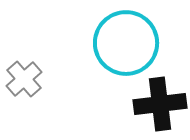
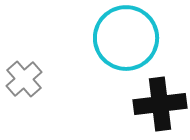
cyan circle: moved 5 px up
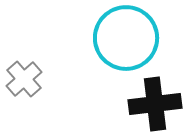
black cross: moved 5 px left
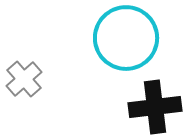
black cross: moved 3 px down
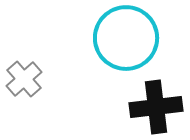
black cross: moved 1 px right
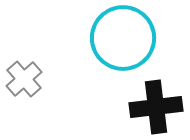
cyan circle: moved 3 px left
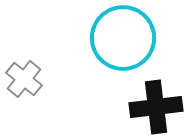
gray cross: rotated 9 degrees counterclockwise
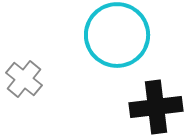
cyan circle: moved 6 px left, 3 px up
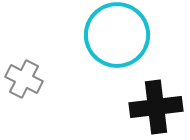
gray cross: rotated 12 degrees counterclockwise
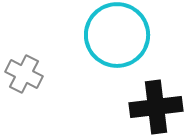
gray cross: moved 5 px up
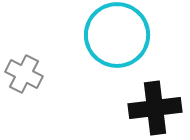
black cross: moved 1 px left, 1 px down
